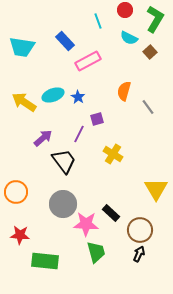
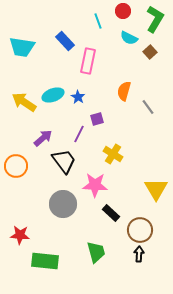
red circle: moved 2 px left, 1 px down
pink rectangle: rotated 50 degrees counterclockwise
orange circle: moved 26 px up
pink star: moved 9 px right, 39 px up
black arrow: rotated 21 degrees counterclockwise
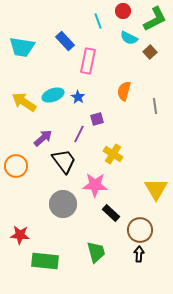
green L-shape: rotated 32 degrees clockwise
gray line: moved 7 px right, 1 px up; rotated 28 degrees clockwise
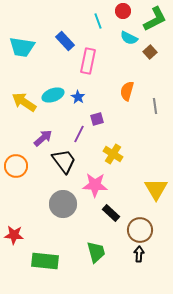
orange semicircle: moved 3 px right
red star: moved 6 px left
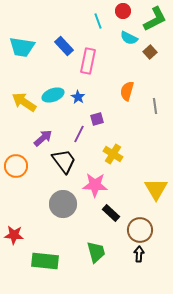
blue rectangle: moved 1 px left, 5 px down
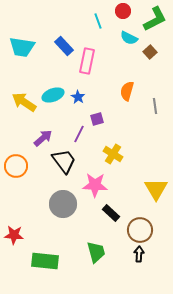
pink rectangle: moved 1 px left
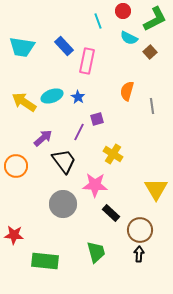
cyan ellipse: moved 1 px left, 1 px down
gray line: moved 3 px left
purple line: moved 2 px up
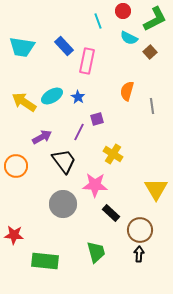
cyan ellipse: rotated 10 degrees counterclockwise
purple arrow: moved 1 px left, 1 px up; rotated 12 degrees clockwise
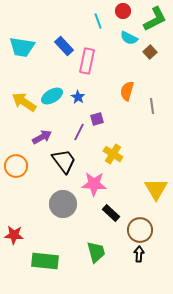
pink star: moved 1 px left, 1 px up
